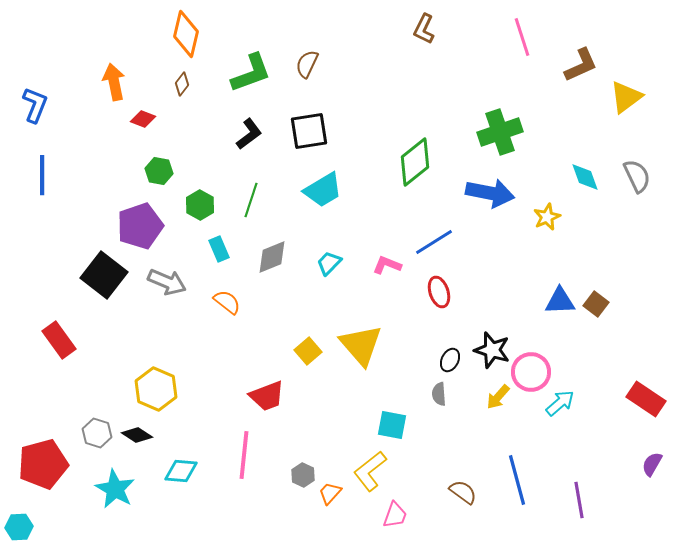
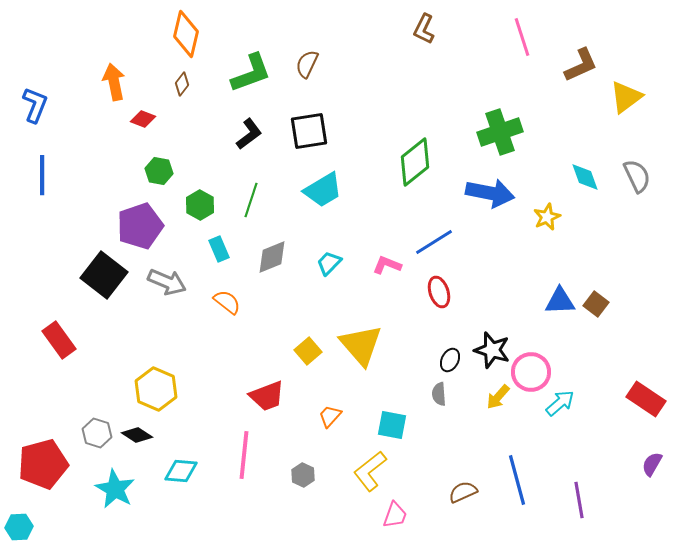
brown semicircle at (463, 492): rotated 60 degrees counterclockwise
orange trapezoid at (330, 493): moved 77 px up
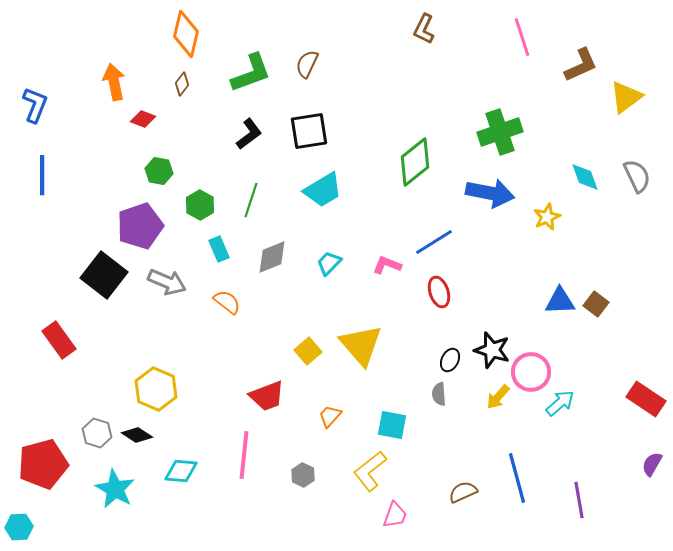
blue line at (517, 480): moved 2 px up
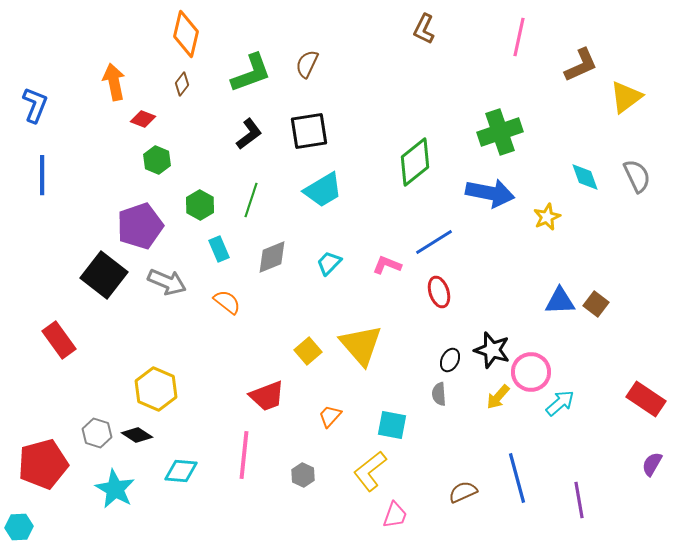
pink line at (522, 37): moved 3 px left; rotated 30 degrees clockwise
green hexagon at (159, 171): moved 2 px left, 11 px up; rotated 12 degrees clockwise
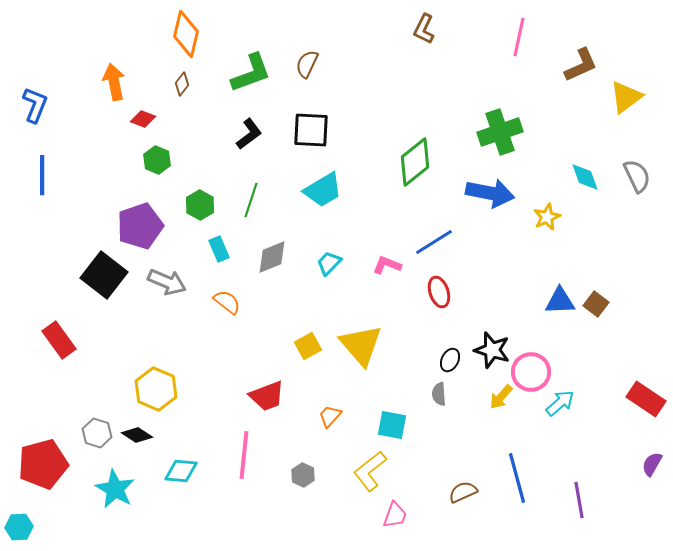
black square at (309, 131): moved 2 px right, 1 px up; rotated 12 degrees clockwise
yellow square at (308, 351): moved 5 px up; rotated 12 degrees clockwise
yellow arrow at (498, 397): moved 3 px right
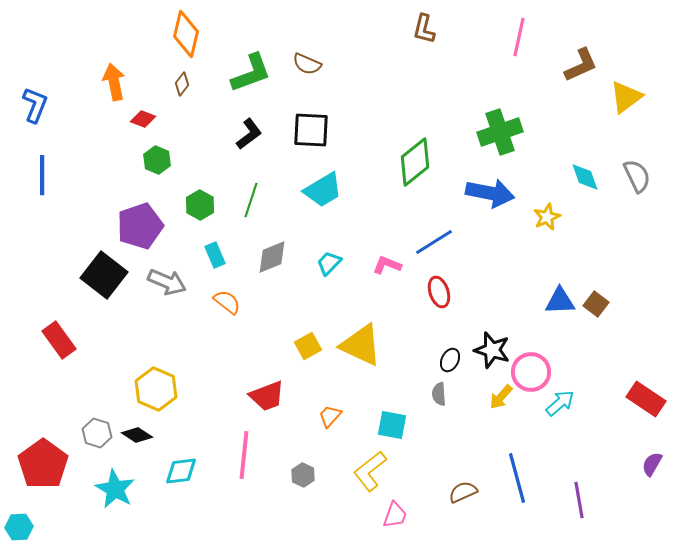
brown L-shape at (424, 29): rotated 12 degrees counterclockwise
brown semicircle at (307, 64): rotated 92 degrees counterclockwise
cyan rectangle at (219, 249): moved 4 px left, 6 px down
yellow triangle at (361, 345): rotated 24 degrees counterclockwise
red pentagon at (43, 464): rotated 21 degrees counterclockwise
cyan diamond at (181, 471): rotated 12 degrees counterclockwise
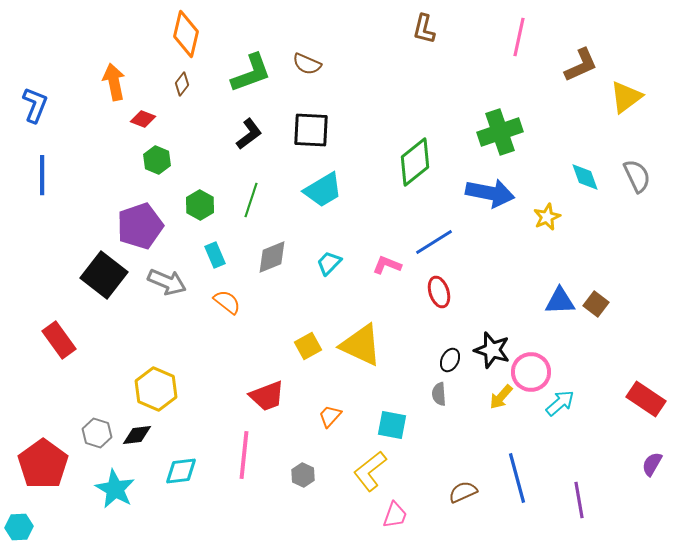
black diamond at (137, 435): rotated 40 degrees counterclockwise
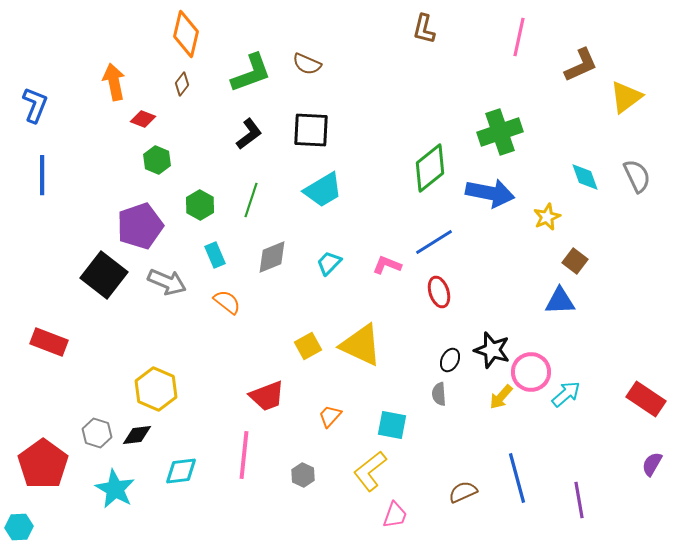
green diamond at (415, 162): moved 15 px right, 6 px down
brown square at (596, 304): moved 21 px left, 43 px up
red rectangle at (59, 340): moved 10 px left, 2 px down; rotated 33 degrees counterclockwise
cyan arrow at (560, 403): moved 6 px right, 9 px up
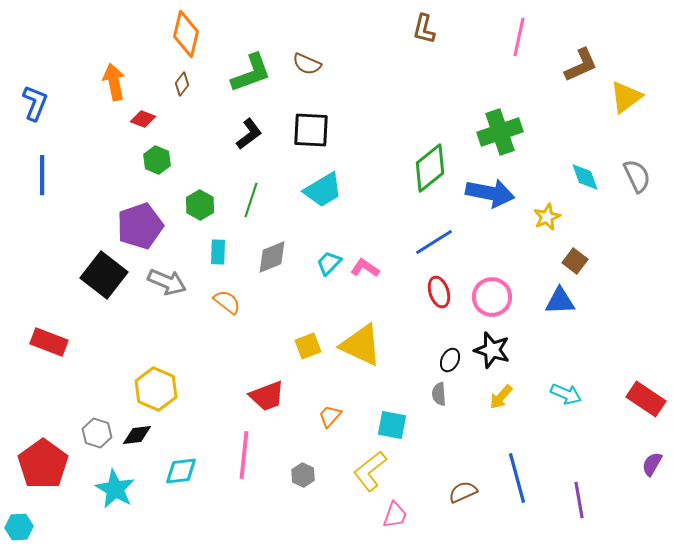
blue L-shape at (35, 105): moved 2 px up
cyan rectangle at (215, 255): moved 3 px right, 3 px up; rotated 25 degrees clockwise
pink L-shape at (387, 265): moved 22 px left, 3 px down; rotated 12 degrees clockwise
yellow square at (308, 346): rotated 8 degrees clockwise
pink circle at (531, 372): moved 39 px left, 75 px up
cyan arrow at (566, 394): rotated 64 degrees clockwise
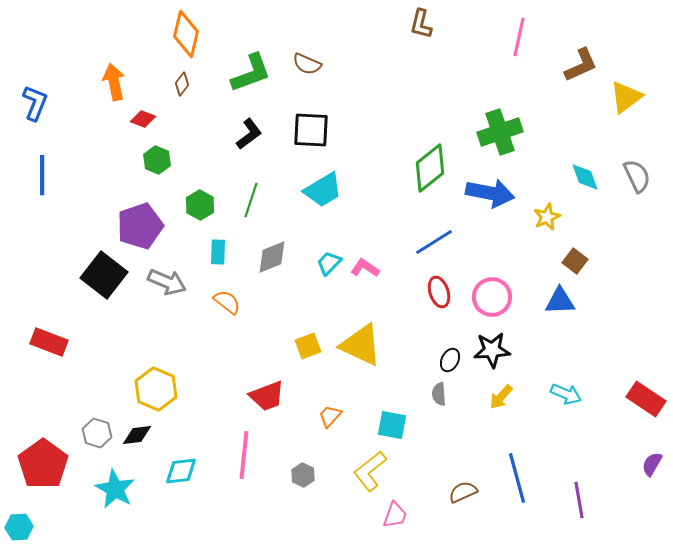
brown L-shape at (424, 29): moved 3 px left, 5 px up
black star at (492, 350): rotated 21 degrees counterclockwise
